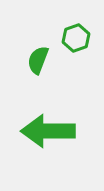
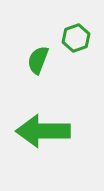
green arrow: moved 5 px left
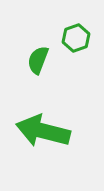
green arrow: rotated 14 degrees clockwise
